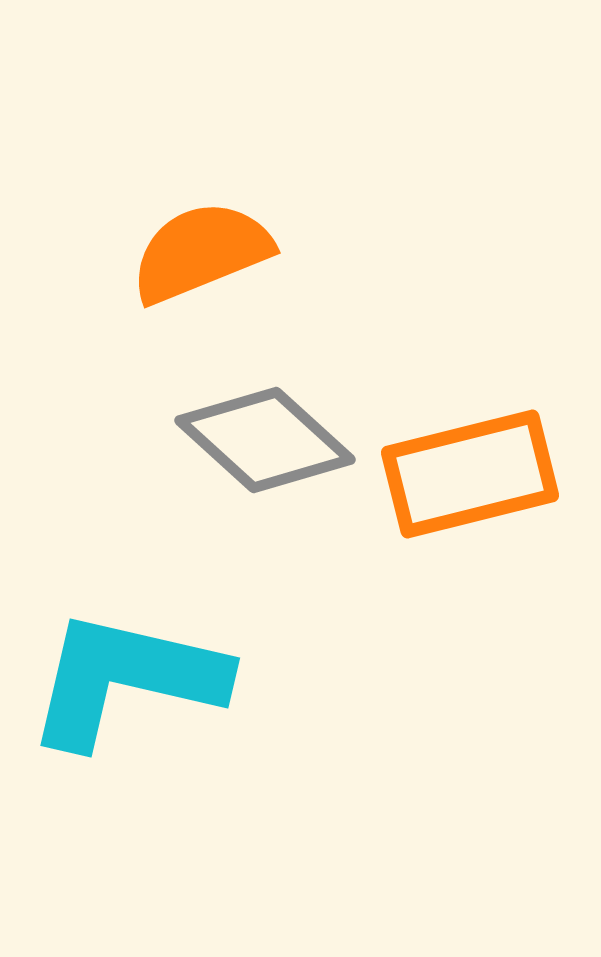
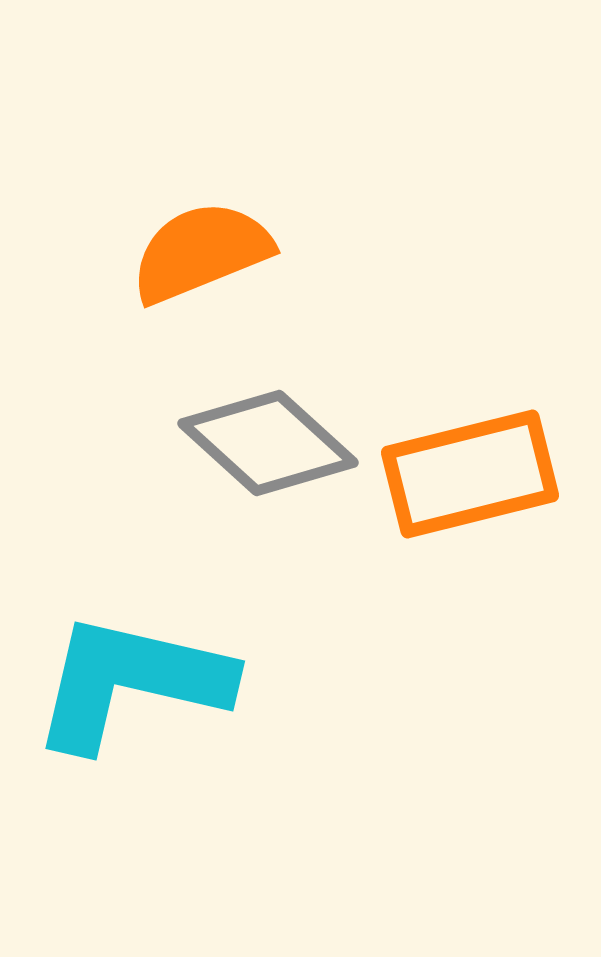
gray diamond: moved 3 px right, 3 px down
cyan L-shape: moved 5 px right, 3 px down
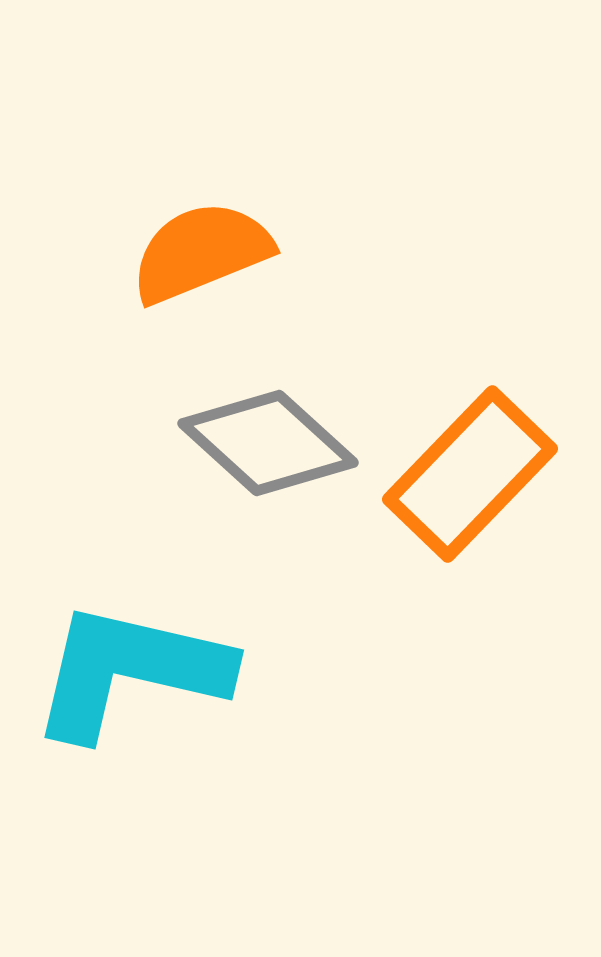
orange rectangle: rotated 32 degrees counterclockwise
cyan L-shape: moved 1 px left, 11 px up
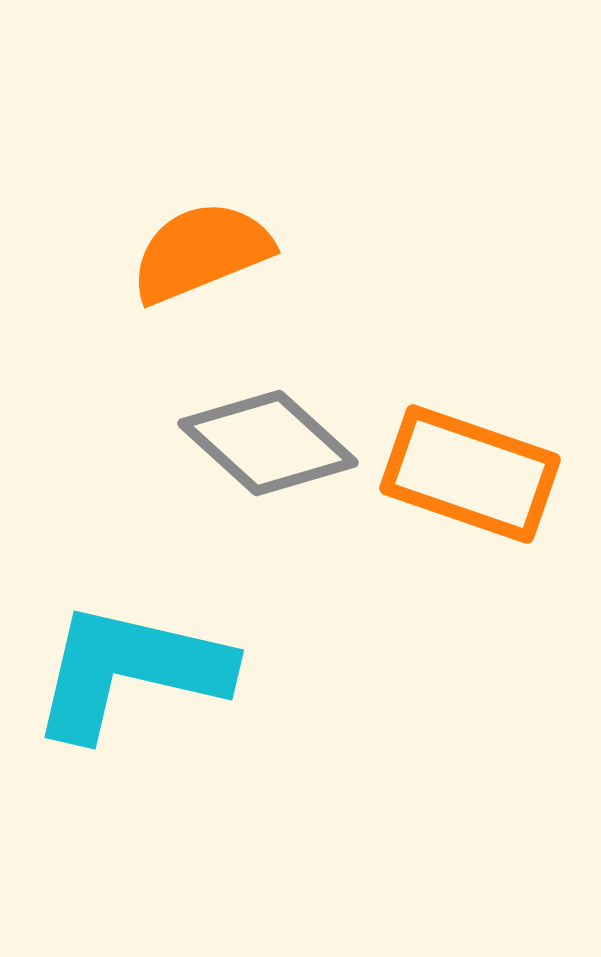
orange rectangle: rotated 65 degrees clockwise
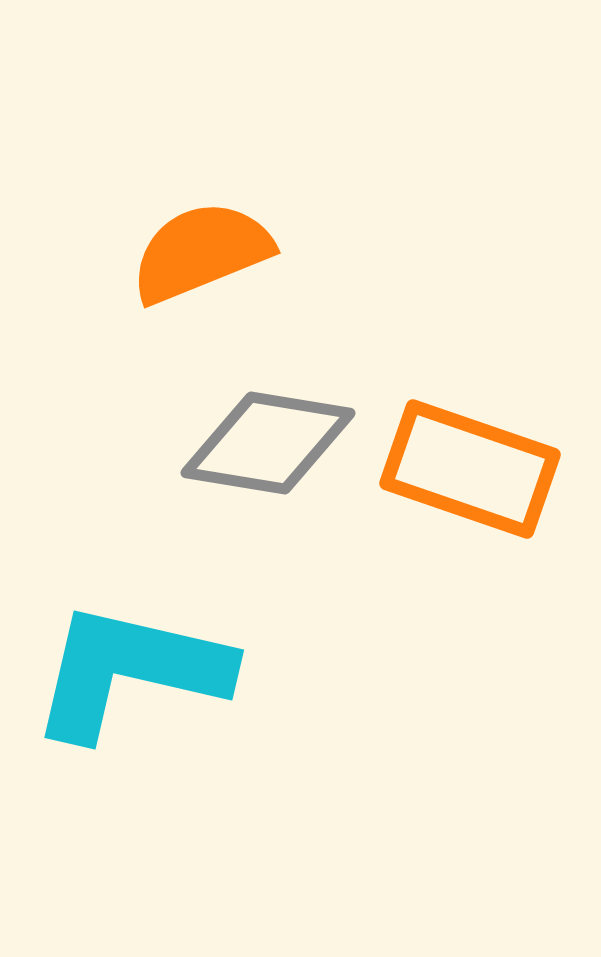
gray diamond: rotated 33 degrees counterclockwise
orange rectangle: moved 5 px up
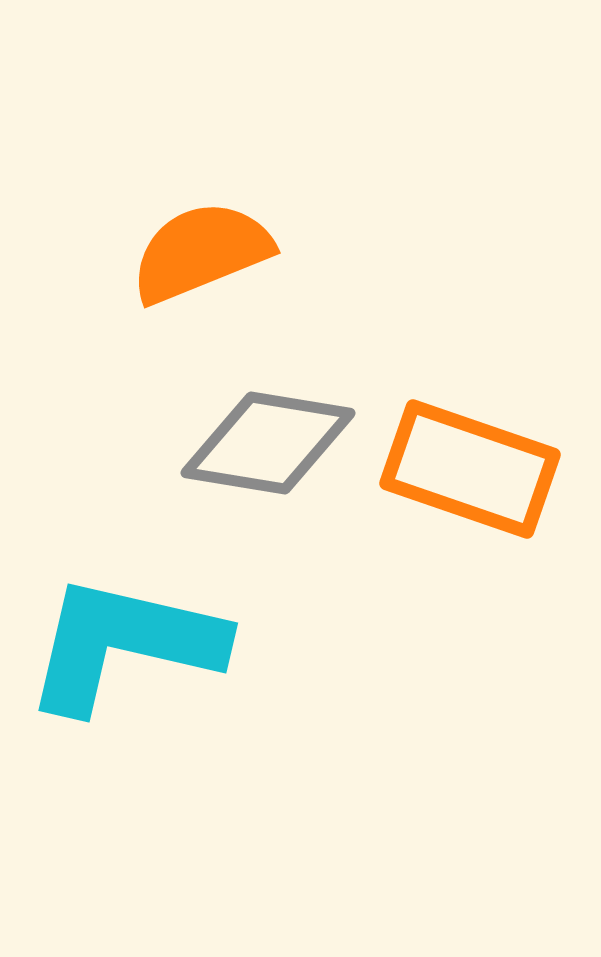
cyan L-shape: moved 6 px left, 27 px up
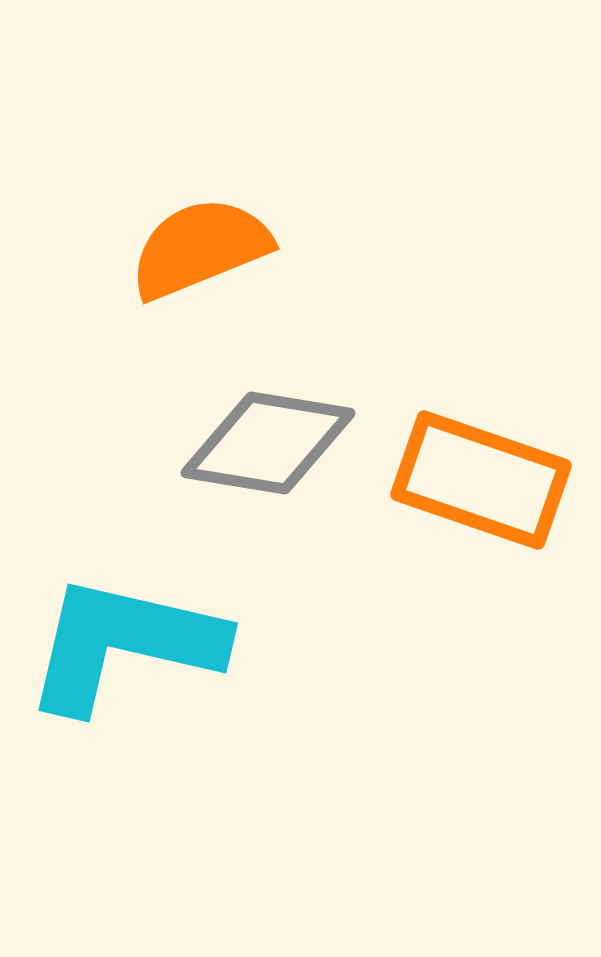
orange semicircle: moved 1 px left, 4 px up
orange rectangle: moved 11 px right, 11 px down
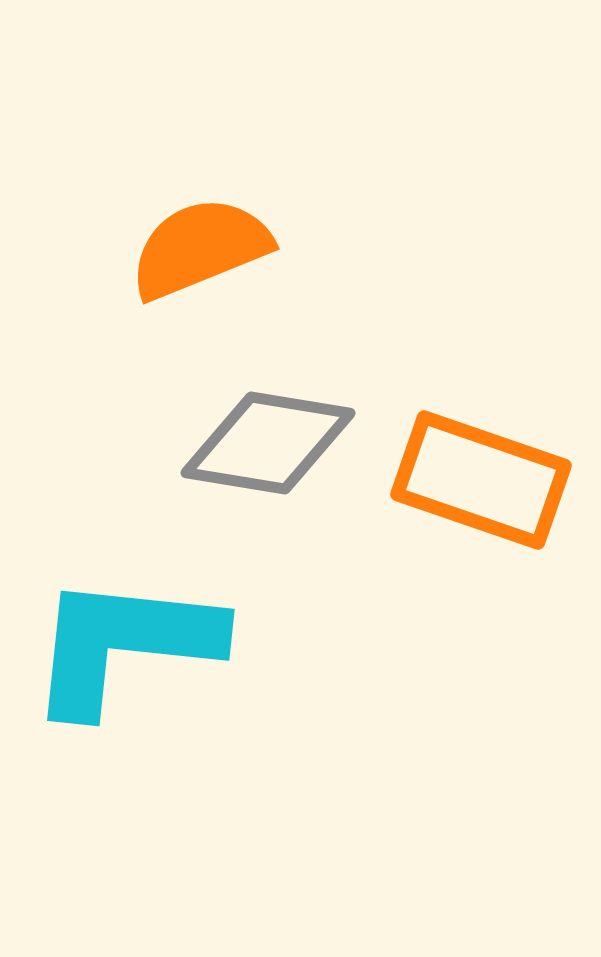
cyan L-shape: rotated 7 degrees counterclockwise
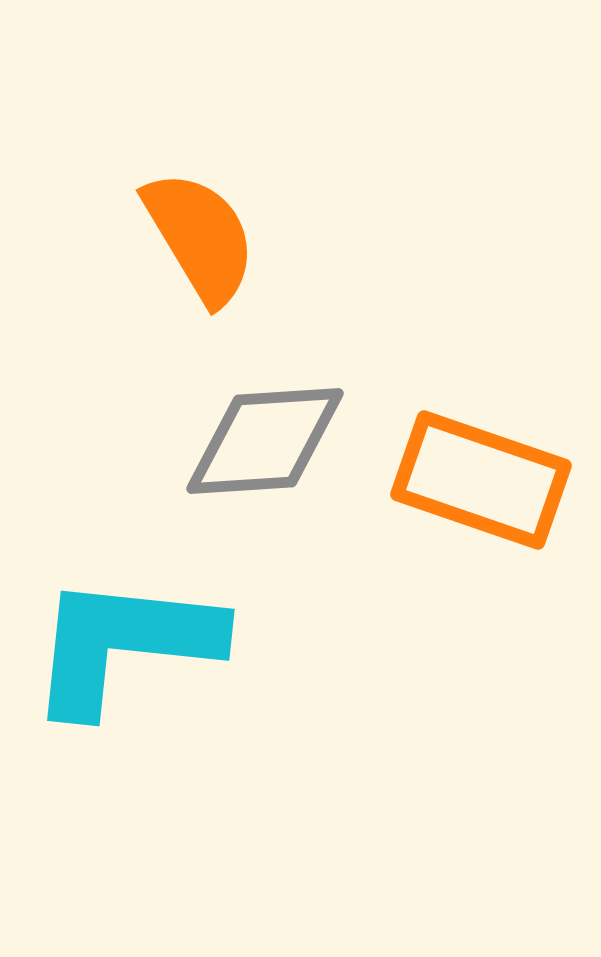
orange semicircle: moved 11 px up; rotated 81 degrees clockwise
gray diamond: moved 3 px left, 2 px up; rotated 13 degrees counterclockwise
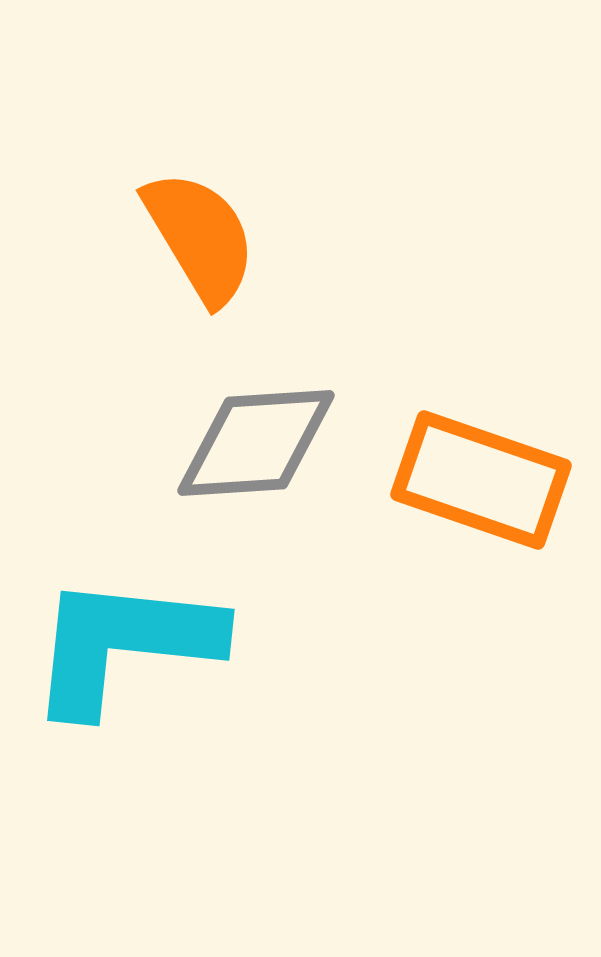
gray diamond: moved 9 px left, 2 px down
